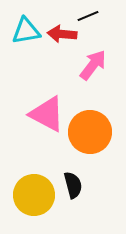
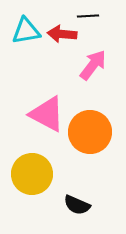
black line: rotated 20 degrees clockwise
black semicircle: moved 4 px right, 20 px down; rotated 128 degrees clockwise
yellow circle: moved 2 px left, 21 px up
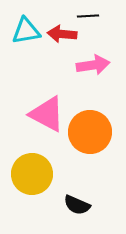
pink arrow: rotated 44 degrees clockwise
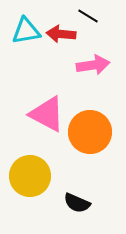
black line: rotated 35 degrees clockwise
red arrow: moved 1 px left
yellow circle: moved 2 px left, 2 px down
black semicircle: moved 2 px up
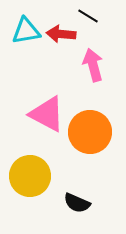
pink arrow: rotated 96 degrees counterclockwise
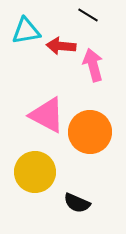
black line: moved 1 px up
red arrow: moved 12 px down
pink triangle: moved 1 px down
yellow circle: moved 5 px right, 4 px up
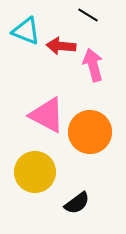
cyan triangle: rotated 32 degrees clockwise
black semicircle: rotated 60 degrees counterclockwise
